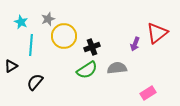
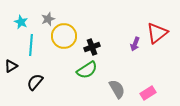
gray semicircle: moved 21 px down; rotated 66 degrees clockwise
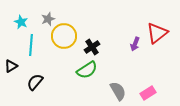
black cross: rotated 14 degrees counterclockwise
gray semicircle: moved 1 px right, 2 px down
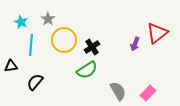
gray star: rotated 16 degrees counterclockwise
yellow circle: moved 4 px down
black triangle: rotated 24 degrees clockwise
pink rectangle: rotated 14 degrees counterclockwise
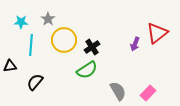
cyan star: rotated 24 degrees counterclockwise
black triangle: moved 1 px left
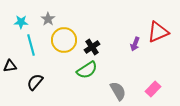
red triangle: moved 1 px right, 1 px up; rotated 15 degrees clockwise
cyan line: rotated 20 degrees counterclockwise
pink rectangle: moved 5 px right, 4 px up
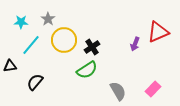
cyan line: rotated 55 degrees clockwise
